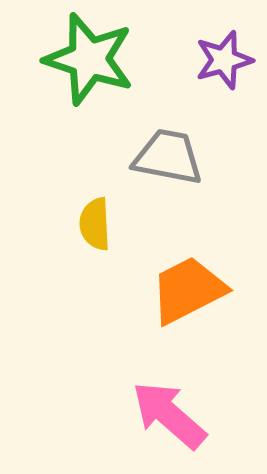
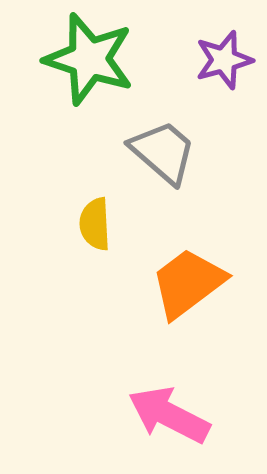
gray trapezoid: moved 5 px left, 5 px up; rotated 30 degrees clockwise
orange trapezoid: moved 7 px up; rotated 10 degrees counterclockwise
pink arrow: rotated 14 degrees counterclockwise
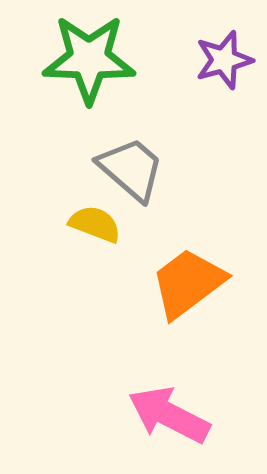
green star: rotated 16 degrees counterclockwise
gray trapezoid: moved 32 px left, 17 px down
yellow semicircle: rotated 114 degrees clockwise
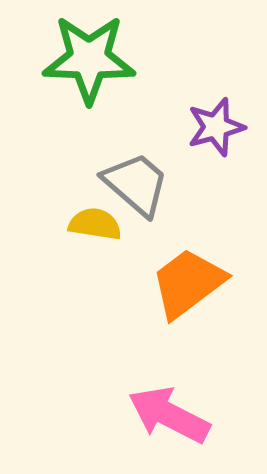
purple star: moved 8 px left, 67 px down
gray trapezoid: moved 5 px right, 15 px down
yellow semicircle: rotated 12 degrees counterclockwise
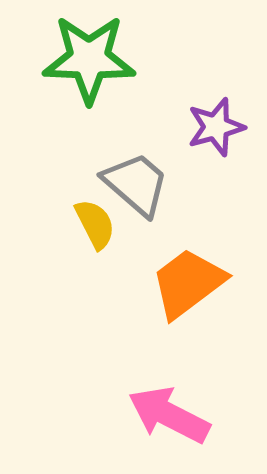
yellow semicircle: rotated 54 degrees clockwise
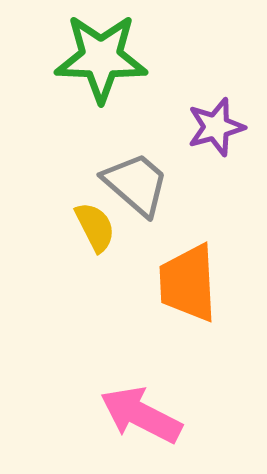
green star: moved 12 px right, 1 px up
yellow semicircle: moved 3 px down
orange trapezoid: rotated 56 degrees counterclockwise
pink arrow: moved 28 px left
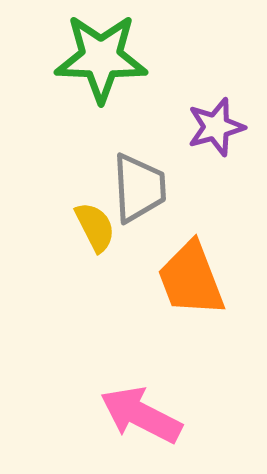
gray trapezoid: moved 3 px right, 4 px down; rotated 46 degrees clockwise
orange trapezoid: moved 3 px right, 4 px up; rotated 18 degrees counterclockwise
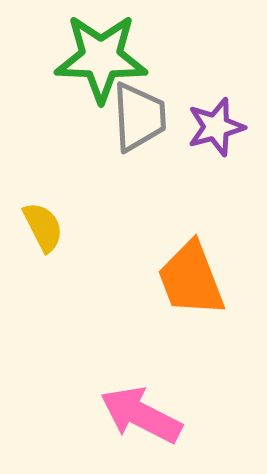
gray trapezoid: moved 71 px up
yellow semicircle: moved 52 px left
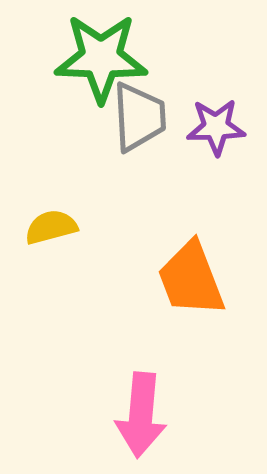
purple star: rotated 14 degrees clockwise
yellow semicircle: moved 8 px right; rotated 78 degrees counterclockwise
pink arrow: rotated 112 degrees counterclockwise
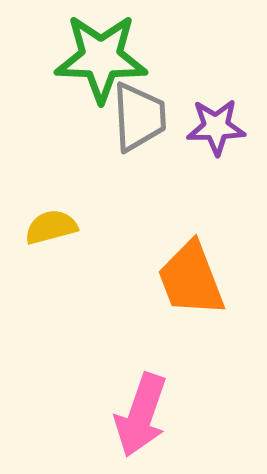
pink arrow: rotated 14 degrees clockwise
